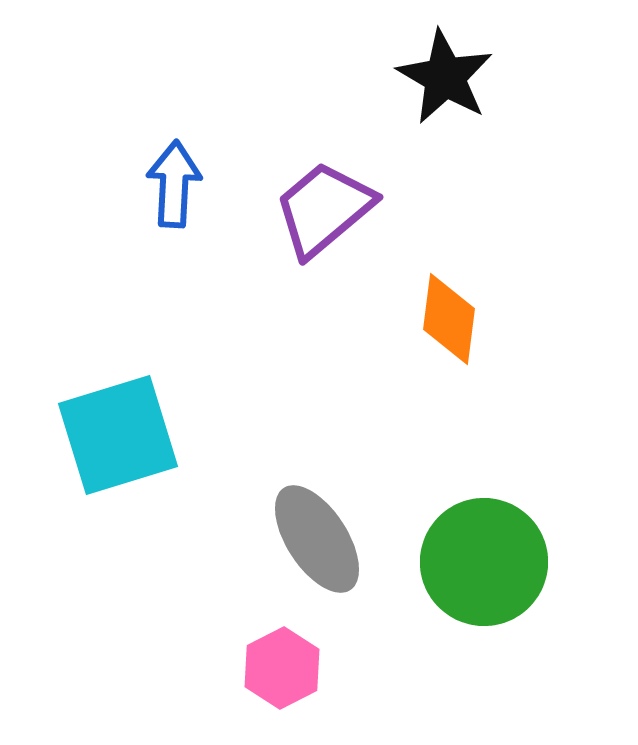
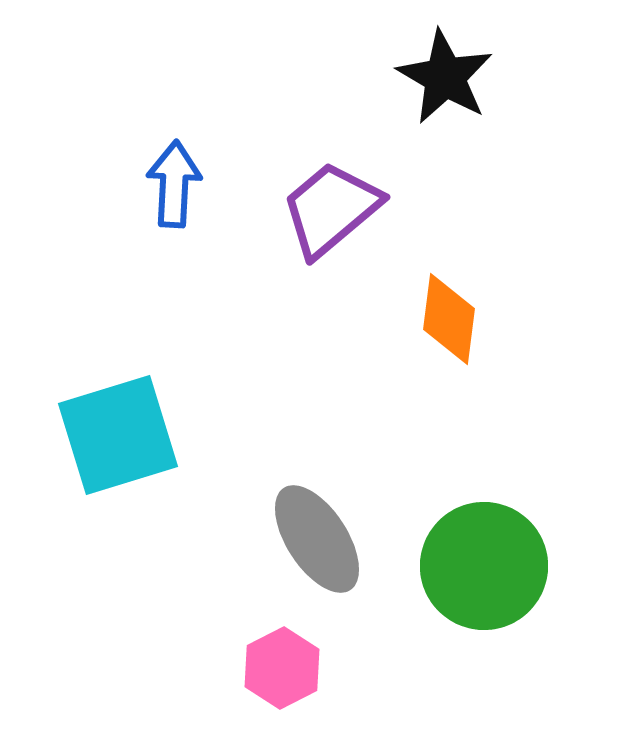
purple trapezoid: moved 7 px right
green circle: moved 4 px down
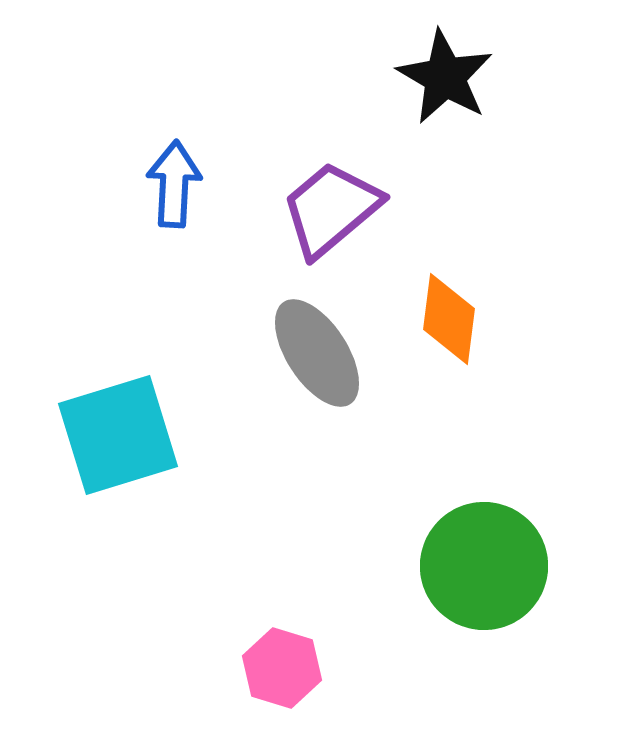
gray ellipse: moved 186 px up
pink hexagon: rotated 16 degrees counterclockwise
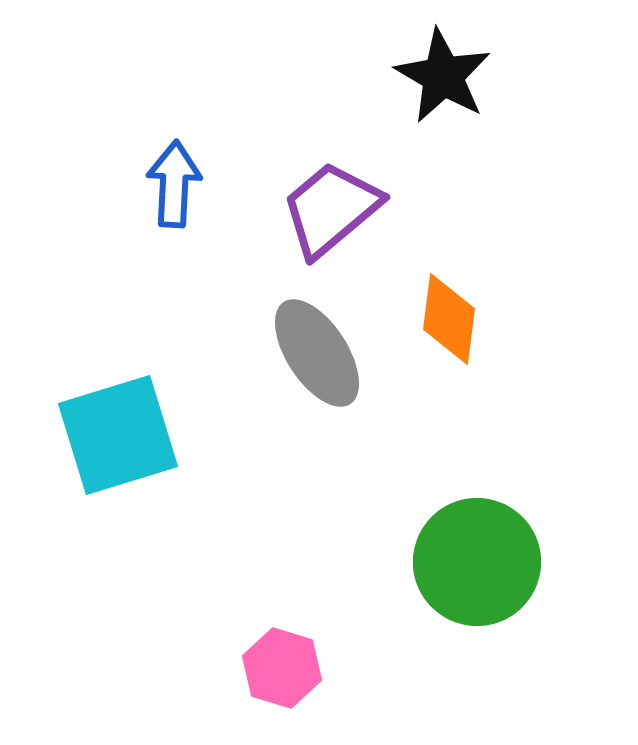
black star: moved 2 px left, 1 px up
green circle: moved 7 px left, 4 px up
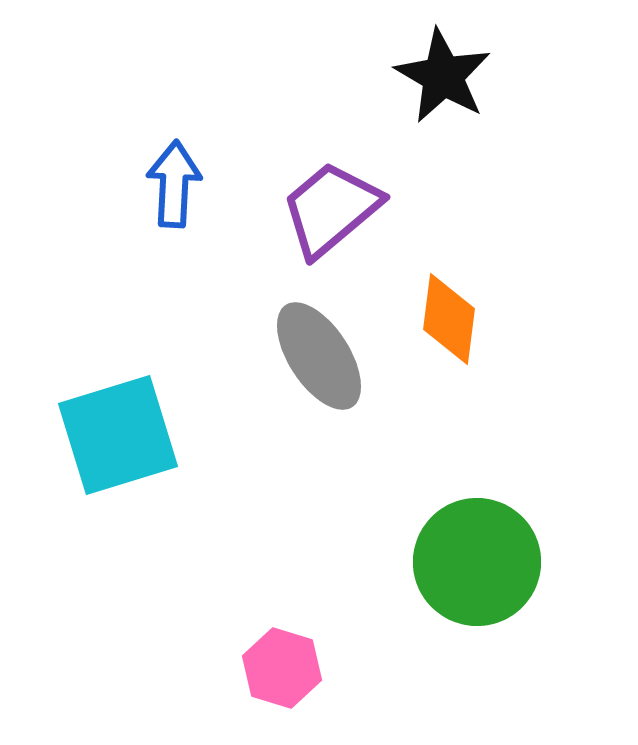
gray ellipse: moved 2 px right, 3 px down
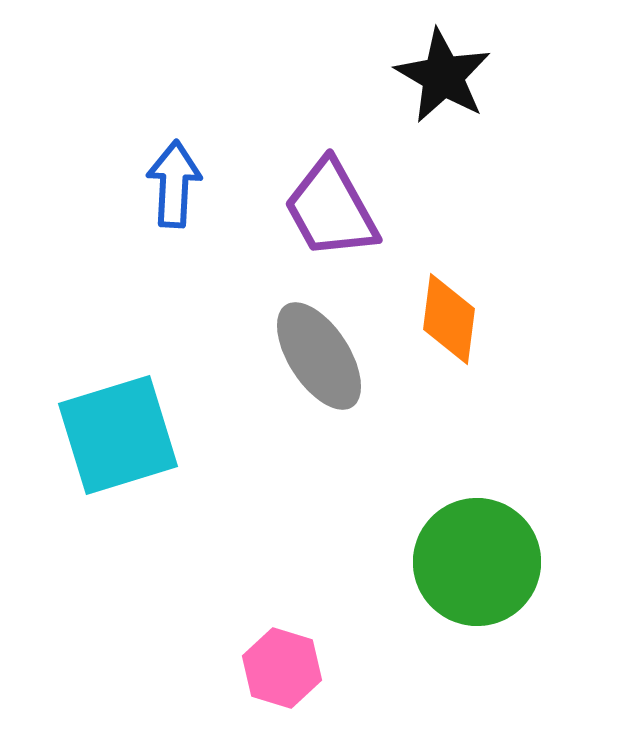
purple trapezoid: rotated 79 degrees counterclockwise
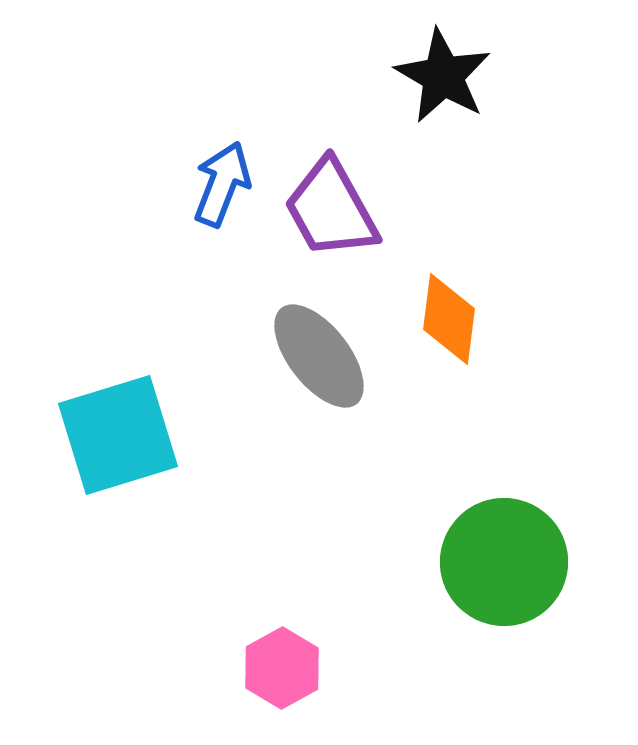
blue arrow: moved 48 px right; rotated 18 degrees clockwise
gray ellipse: rotated 5 degrees counterclockwise
green circle: moved 27 px right
pink hexagon: rotated 14 degrees clockwise
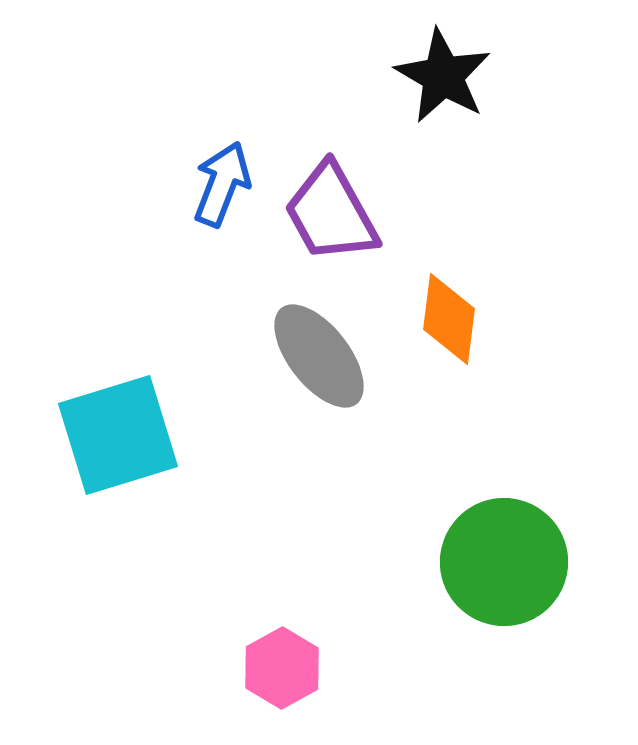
purple trapezoid: moved 4 px down
